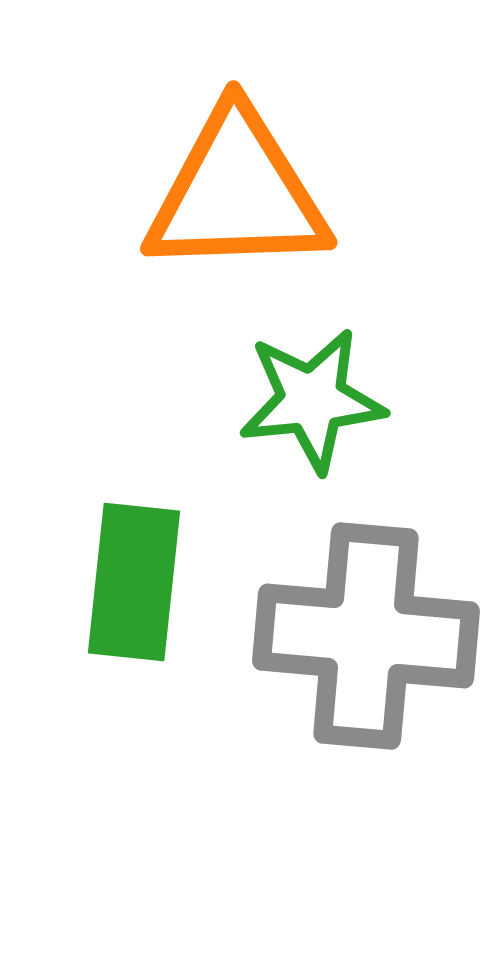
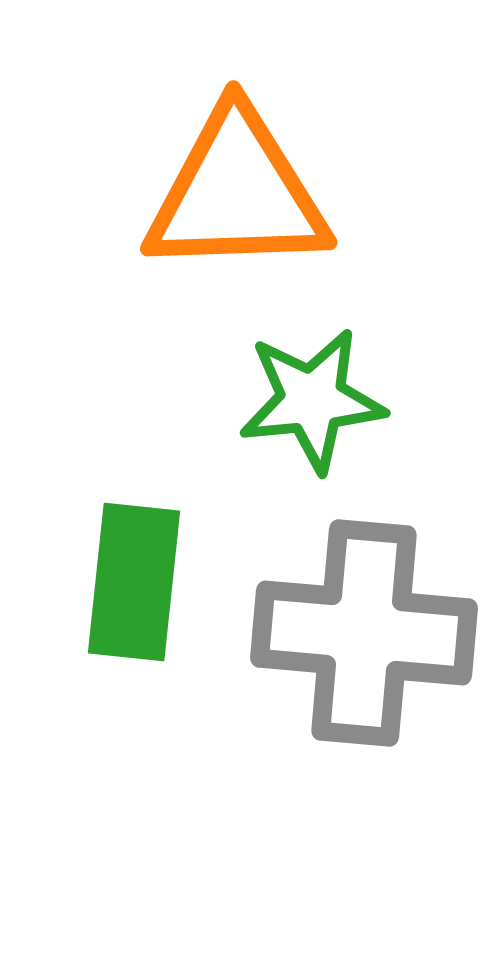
gray cross: moved 2 px left, 3 px up
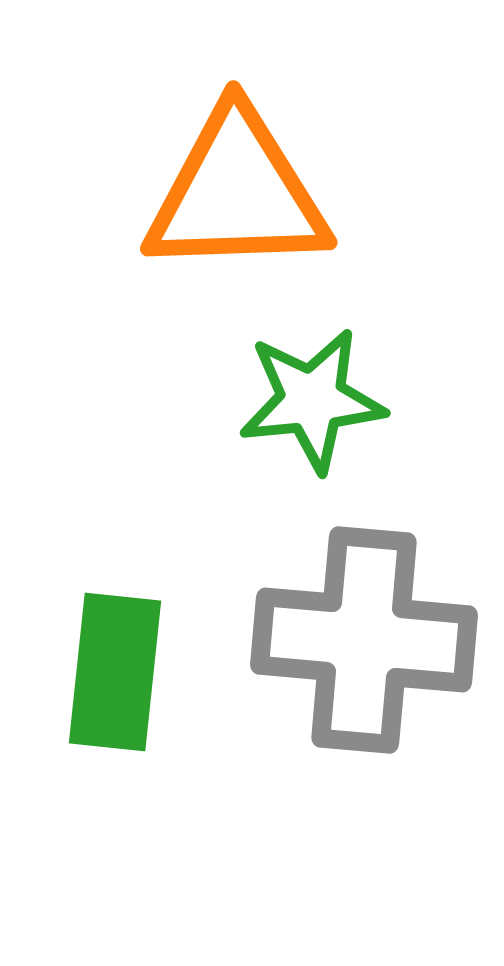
green rectangle: moved 19 px left, 90 px down
gray cross: moved 7 px down
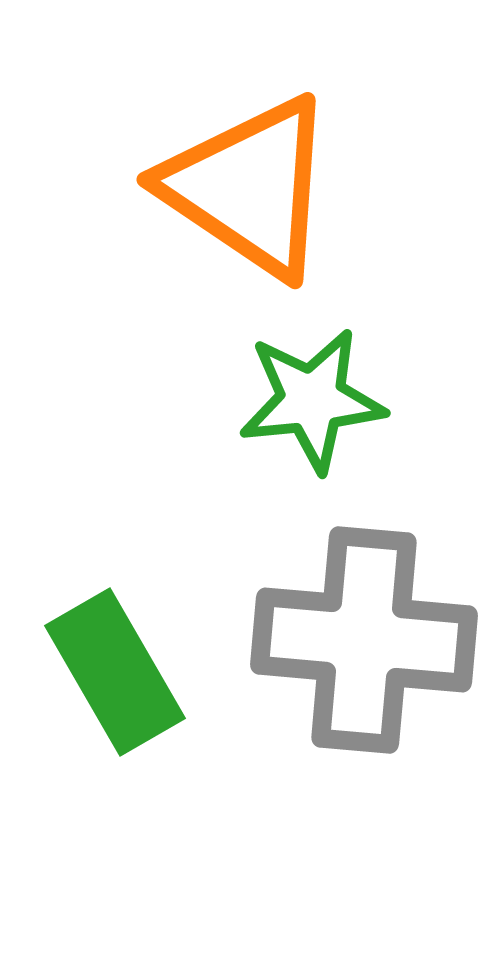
orange triangle: moved 12 px right, 6 px up; rotated 36 degrees clockwise
green rectangle: rotated 36 degrees counterclockwise
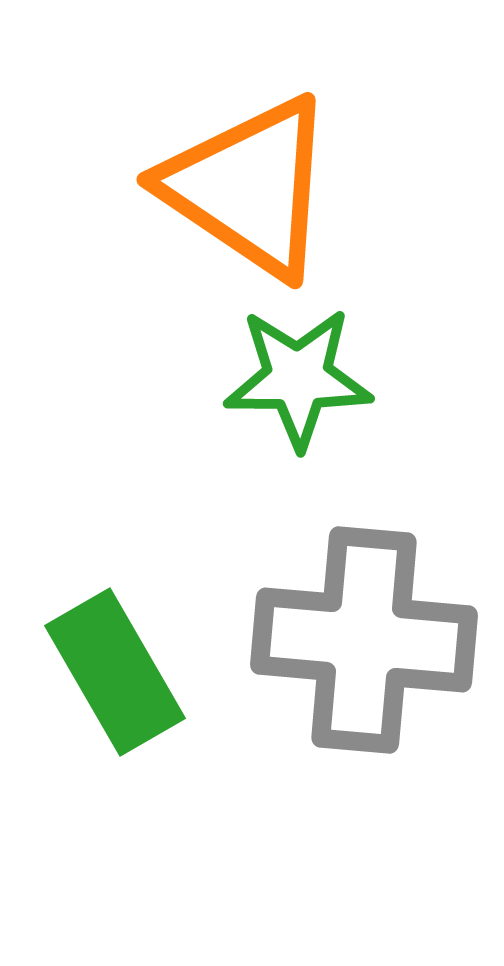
green star: moved 14 px left, 22 px up; rotated 6 degrees clockwise
